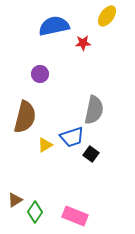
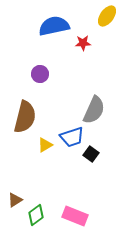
gray semicircle: rotated 12 degrees clockwise
green diamond: moved 1 px right, 3 px down; rotated 20 degrees clockwise
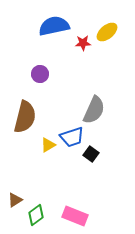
yellow ellipse: moved 16 px down; rotated 15 degrees clockwise
yellow triangle: moved 3 px right
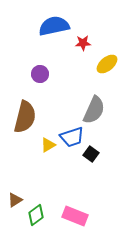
yellow ellipse: moved 32 px down
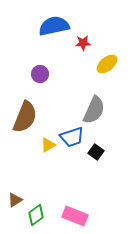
brown semicircle: rotated 8 degrees clockwise
black square: moved 5 px right, 2 px up
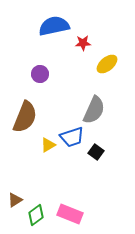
pink rectangle: moved 5 px left, 2 px up
